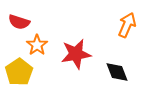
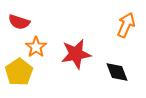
orange arrow: moved 1 px left
orange star: moved 1 px left, 2 px down
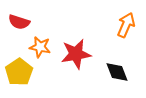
orange star: moved 4 px right; rotated 25 degrees counterclockwise
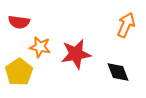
red semicircle: rotated 10 degrees counterclockwise
black diamond: moved 1 px right
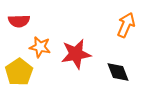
red semicircle: moved 1 px up; rotated 10 degrees counterclockwise
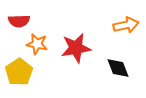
orange arrow: rotated 55 degrees clockwise
orange star: moved 3 px left, 3 px up
red star: moved 6 px up
black diamond: moved 4 px up
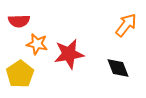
orange arrow: rotated 40 degrees counterclockwise
red star: moved 7 px left, 6 px down
yellow pentagon: moved 1 px right, 2 px down
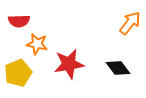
orange arrow: moved 4 px right, 2 px up
red star: moved 10 px down
black diamond: rotated 15 degrees counterclockwise
yellow pentagon: moved 2 px left, 1 px up; rotated 12 degrees clockwise
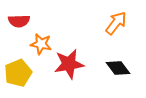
orange arrow: moved 14 px left
orange star: moved 4 px right
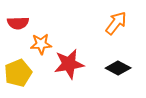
red semicircle: moved 1 px left, 2 px down
orange star: rotated 15 degrees counterclockwise
black diamond: rotated 25 degrees counterclockwise
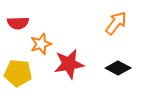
orange star: rotated 15 degrees counterclockwise
yellow pentagon: rotated 28 degrees clockwise
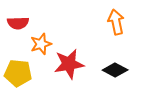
orange arrow: moved 1 px up; rotated 50 degrees counterclockwise
black diamond: moved 3 px left, 2 px down
